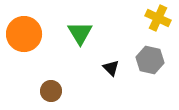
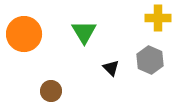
yellow cross: rotated 25 degrees counterclockwise
green triangle: moved 4 px right, 1 px up
gray hexagon: rotated 12 degrees clockwise
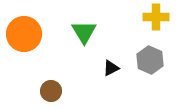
yellow cross: moved 2 px left, 1 px up
black triangle: rotated 48 degrees clockwise
